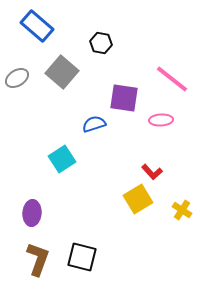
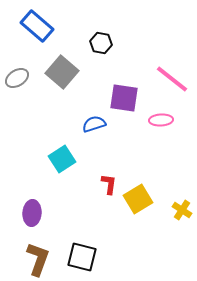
red L-shape: moved 43 px left, 12 px down; rotated 130 degrees counterclockwise
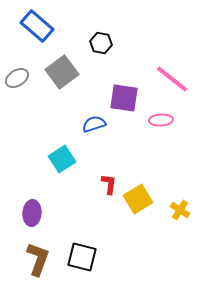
gray square: rotated 12 degrees clockwise
yellow cross: moved 2 px left
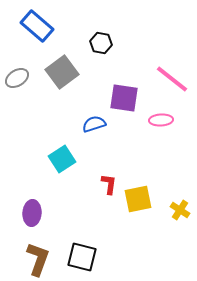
yellow square: rotated 20 degrees clockwise
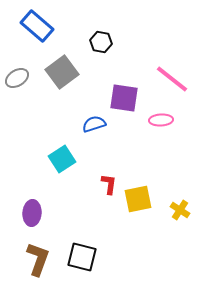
black hexagon: moved 1 px up
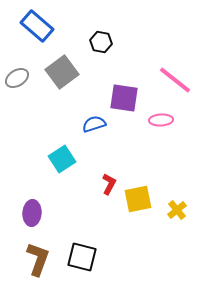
pink line: moved 3 px right, 1 px down
red L-shape: rotated 20 degrees clockwise
yellow cross: moved 3 px left; rotated 18 degrees clockwise
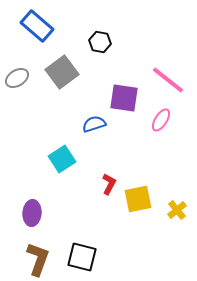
black hexagon: moved 1 px left
pink line: moved 7 px left
pink ellipse: rotated 55 degrees counterclockwise
